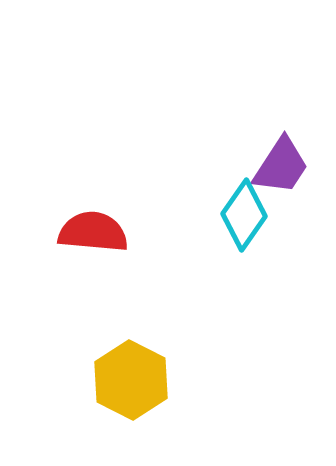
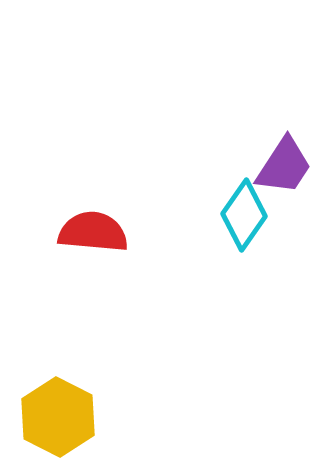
purple trapezoid: moved 3 px right
yellow hexagon: moved 73 px left, 37 px down
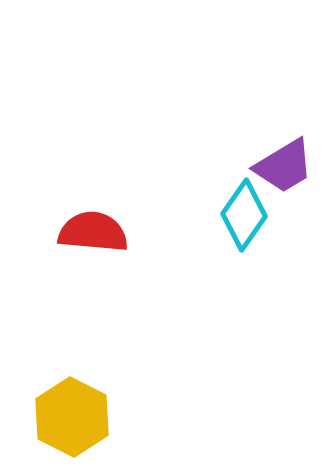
purple trapezoid: rotated 26 degrees clockwise
yellow hexagon: moved 14 px right
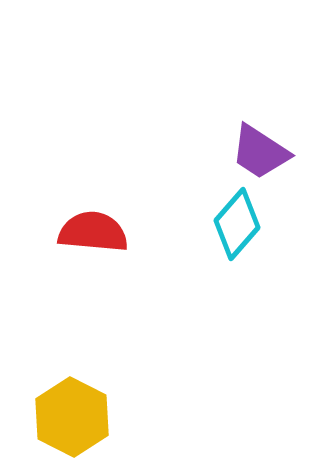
purple trapezoid: moved 24 px left, 14 px up; rotated 64 degrees clockwise
cyan diamond: moved 7 px left, 9 px down; rotated 6 degrees clockwise
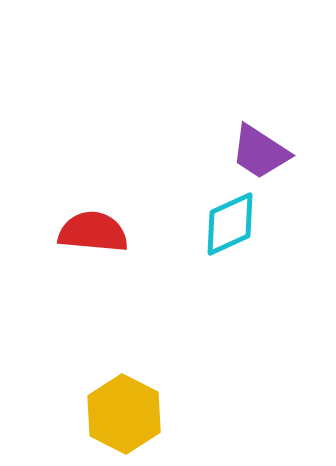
cyan diamond: moved 7 px left; rotated 24 degrees clockwise
yellow hexagon: moved 52 px right, 3 px up
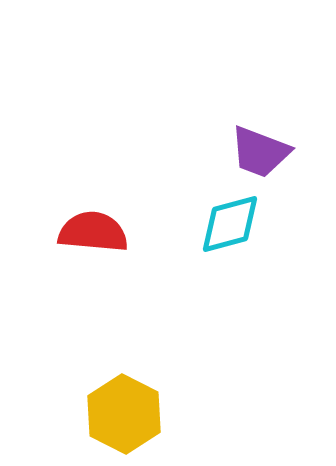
purple trapezoid: rotated 12 degrees counterclockwise
cyan diamond: rotated 10 degrees clockwise
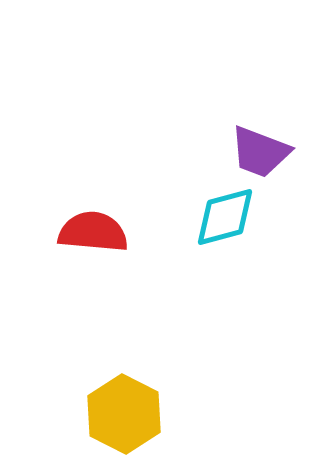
cyan diamond: moved 5 px left, 7 px up
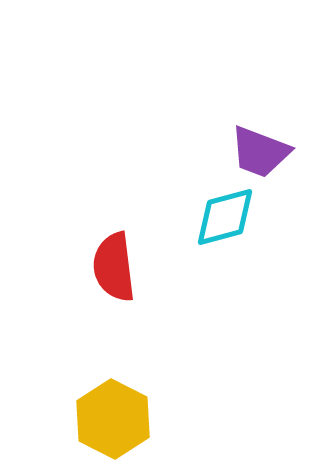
red semicircle: moved 21 px right, 35 px down; rotated 102 degrees counterclockwise
yellow hexagon: moved 11 px left, 5 px down
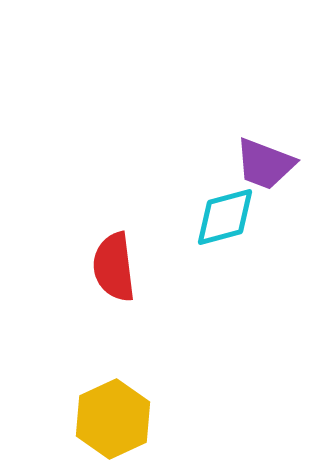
purple trapezoid: moved 5 px right, 12 px down
yellow hexagon: rotated 8 degrees clockwise
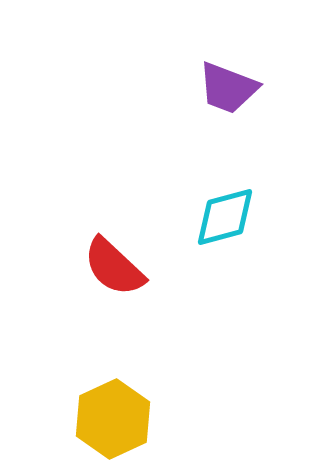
purple trapezoid: moved 37 px left, 76 px up
red semicircle: rotated 40 degrees counterclockwise
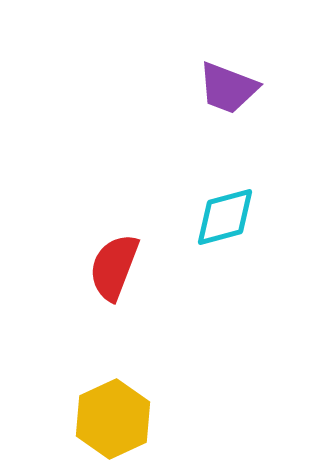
red semicircle: rotated 68 degrees clockwise
